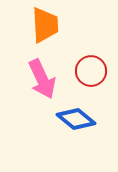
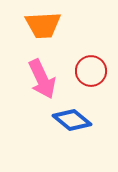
orange trapezoid: moved 2 px left; rotated 90 degrees clockwise
blue diamond: moved 4 px left, 1 px down
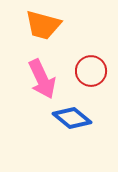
orange trapezoid: rotated 18 degrees clockwise
blue diamond: moved 2 px up
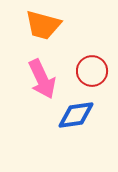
red circle: moved 1 px right
blue diamond: moved 4 px right, 3 px up; rotated 48 degrees counterclockwise
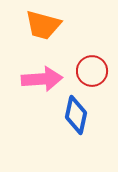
pink arrow: rotated 69 degrees counterclockwise
blue diamond: rotated 69 degrees counterclockwise
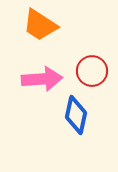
orange trapezoid: moved 3 px left; rotated 18 degrees clockwise
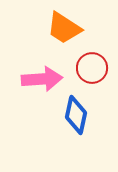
orange trapezoid: moved 24 px right, 3 px down
red circle: moved 3 px up
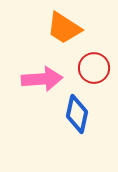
red circle: moved 2 px right
blue diamond: moved 1 px right, 1 px up
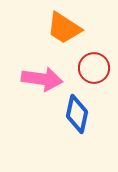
pink arrow: rotated 12 degrees clockwise
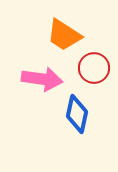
orange trapezoid: moved 7 px down
